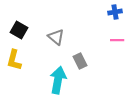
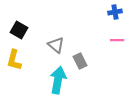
gray triangle: moved 8 px down
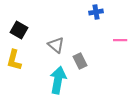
blue cross: moved 19 px left
pink line: moved 3 px right
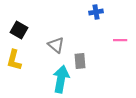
gray rectangle: rotated 21 degrees clockwise
cyan arrow: moved 3 px right, 1 px up
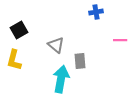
black square: rotated 30 degrees clockwise
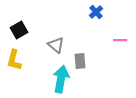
blue cross: rotated 32 degrees counterclockwise
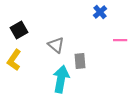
blue cross: moved 4 px right
yellow L-shape: rotated 20 degrees clockwise
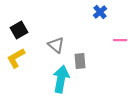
yellow L-shape: moved 2 px right, 2 px up; rotated 25 degrees clockwise
